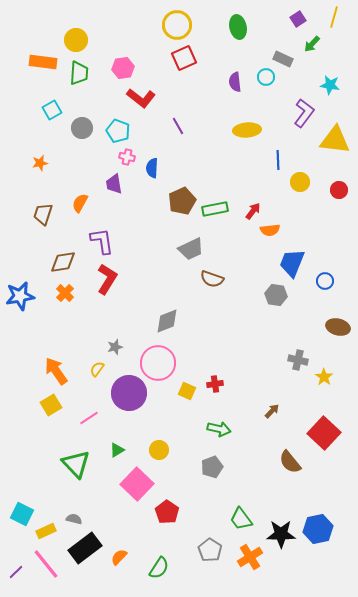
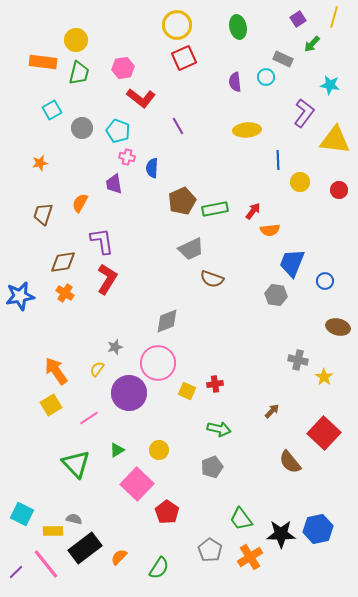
green trapezoid at (79, 73): rotated 10 degrees clockwise
orange cross at (65, 293): rotated 12 degrees counterclockwise
yellow rectangle at (46, 531): moved 7 px right; rotated 24 degrees clockwise
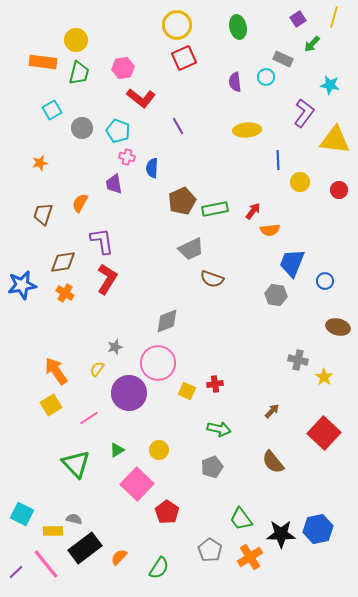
blue star at (20, 296): moved 2 px right, 11 px up
brown semicircle at (290, 462): moved 17 px left
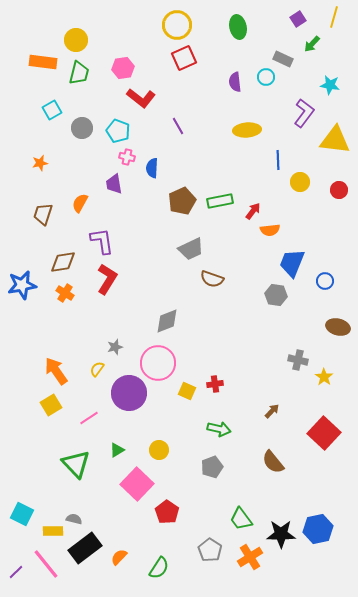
green rectangle at (215, 209): moved 5 px right, 8 px up
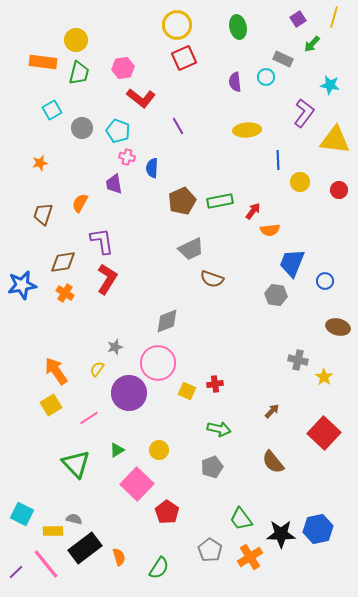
orange semicircle at (119, 557): rotated 120 degrees clockwise
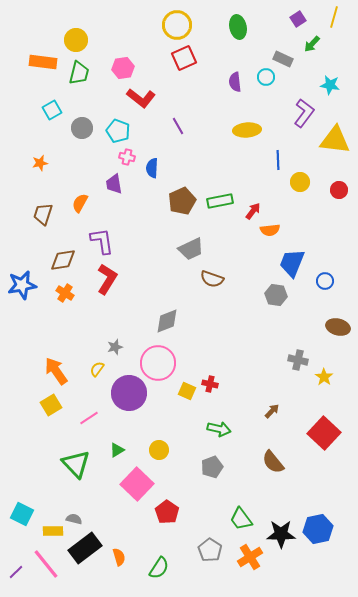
brown diamond at (63, 262): moved 2 px up
red cross at (215, 384): moved 5 px left; rotated 21 degrees clockwise
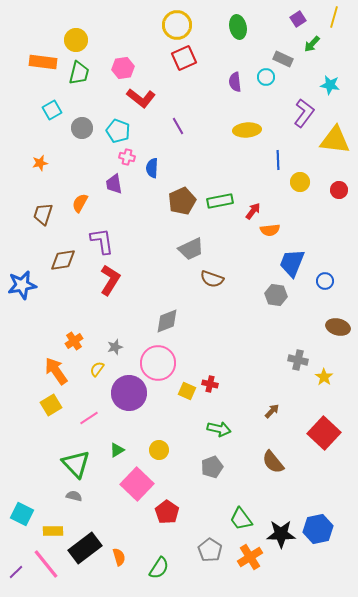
red L-shape at (107, 279): moved 3 px right, 1 px down
orange cross at (65, 293): moved 9 px right, 48 px down; rotated 24 degrees clockwise
gray semicircle at (74, 519): moved 23 px up
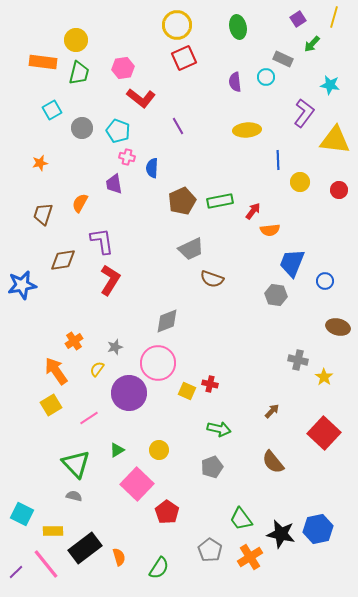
black star at (281, 534): rotated 12 degrees clockwise
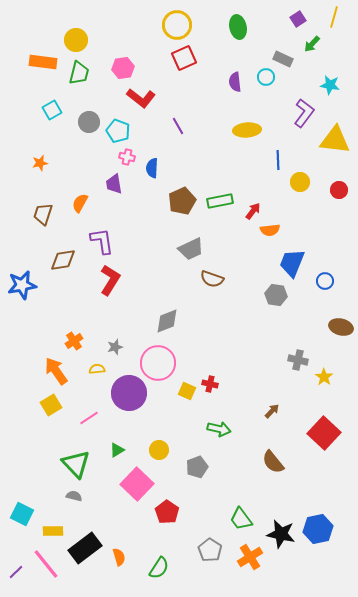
gray circle at (82, 128): moved 7 px right, 6 px up
brown ellipse at (338, 327): moved 3 px right
yellow semicircle at (97, 369): rotated 49 degrees clockwise
gray pentagon at (212, 467): moved 15 px left
